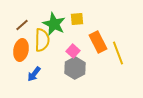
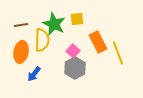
brown line: moved 1 px left; rotated 32 degrees clockwise
orange ellipse: moved 2 px down
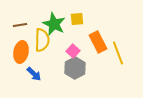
brown line: moved 1 px left
blue arrow: rotated 84 degrees counterclockwise
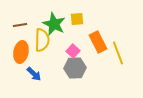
gray hexagon: rotated 25 degrees clockwise
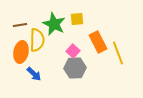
yellow semicircle: moved 5 px left
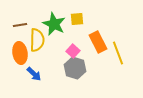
orange ellipse: moved 1 px left, 1 px down; rotated 20 degrees counterclockwise
gray hexagon: rotated 20 degrees clockwise
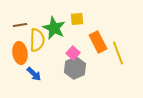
green star: moved 4 px down
pink square: moved 2 px down
gray hexagon: rotated 20 degrees clockwise
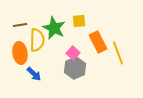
yellow square: moved 2 px right, 2 px down
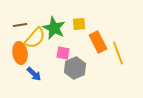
yellow square: moved 3 px down
yellow semicircle: moved 2 px left, 2 px up; rotated 40 degrees clockwise
pink square: moved 10 px left; rotated 32 degrees counterclockwise
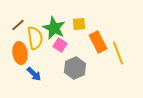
brown line: moved 2 px left; rotated 32 degrees counterclockwise
yellow semicircle: rotated 50 degrees counterclockwise
pink square: moved 3 px left, 8 px up; rotated 24 degrees clockwise
